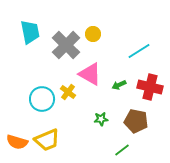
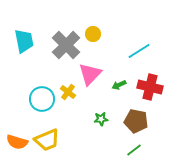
cyan trapezoid: moved 6 px left, 9 px down
pink triangle: rotated 45 degrees clockwise
green line: moved 12 px right
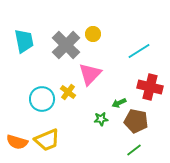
green arrow: moved 18 px down
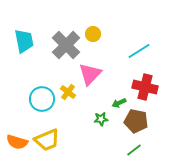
red cross: moved 5 px left
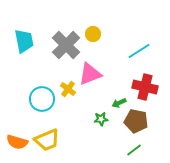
pink triangle: rotated 25 degrees clockwise
yellow cross: moved 3 px up
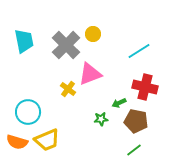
cyan circle: moved 14 px left, 13 px down
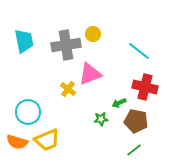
gray cross: rotated 36 degrees clockwise
cyan line: rotated 70 degrees clockwise
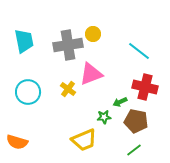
gray cross: moved 2 px right
pink triangle: moved 1 px right
green arrow: moved 1 px right, 1 px up
cyan circle: moved 20 px up
green star: moved 3 px right, 2 px up
yellow trapezoid: moved 37 px right
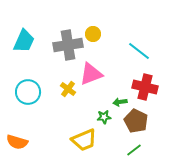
cyan trapezoid: rotated 35 degrees clockwise
green arrow: rotated 16 degrees clockwise
brown pentagon: rotated 15 degrees clockwise
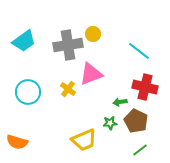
cyan trapezoid: rotated 30 degrees clockwise
green star: moved 6 px right, 6 px down
green line: moved 6 px right
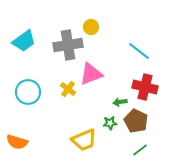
yellow circle: moved 2 px left, 7 px up
